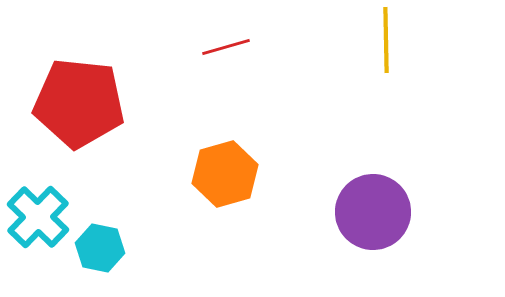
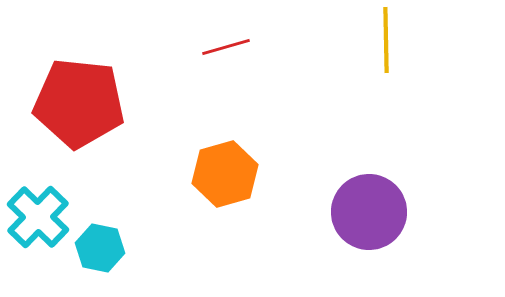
purple circle: moved 4 px left
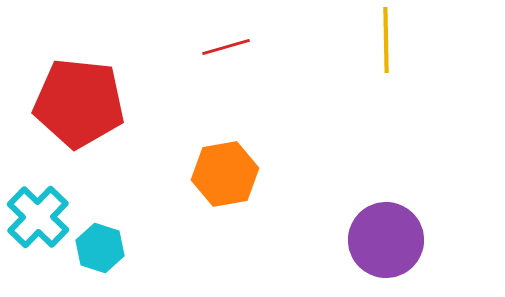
orange hexagon: rotated 6 degrees clockwise
purple circle: moved 17 px right, 28 px down
cyan hexagon: rotated 6 degrees clockwise
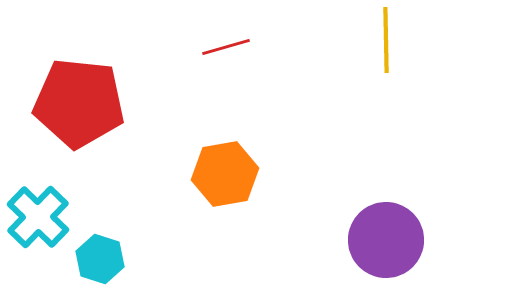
cyan hexagon: moved 11 px down
